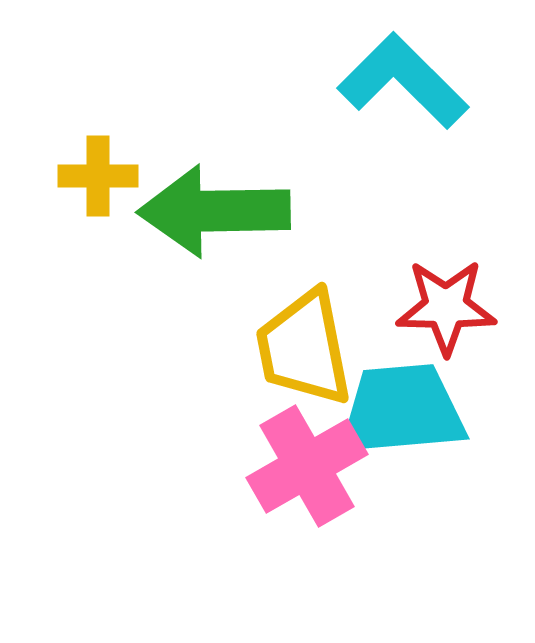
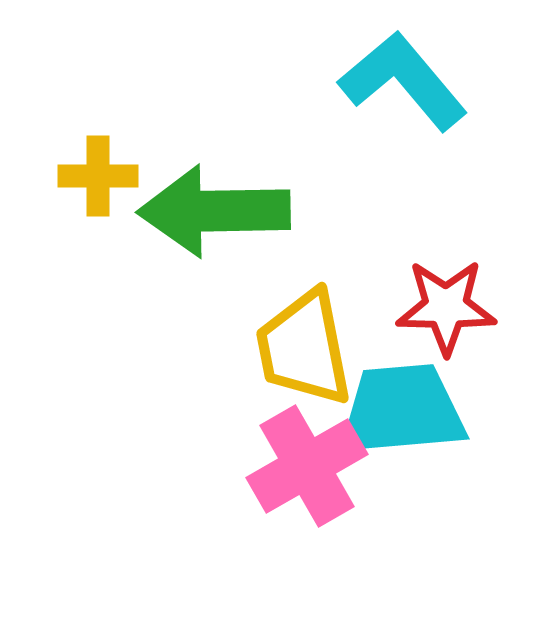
cyan L-shape: rotated 5 degrees clockwise
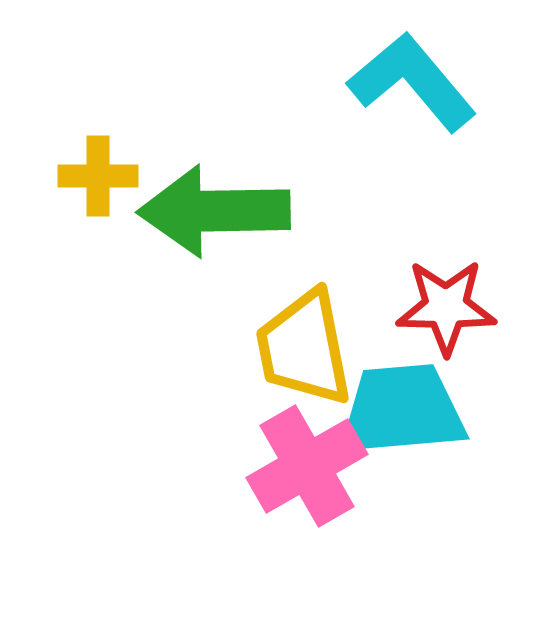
cyan L-shape: moved 9 px right, 1 px down
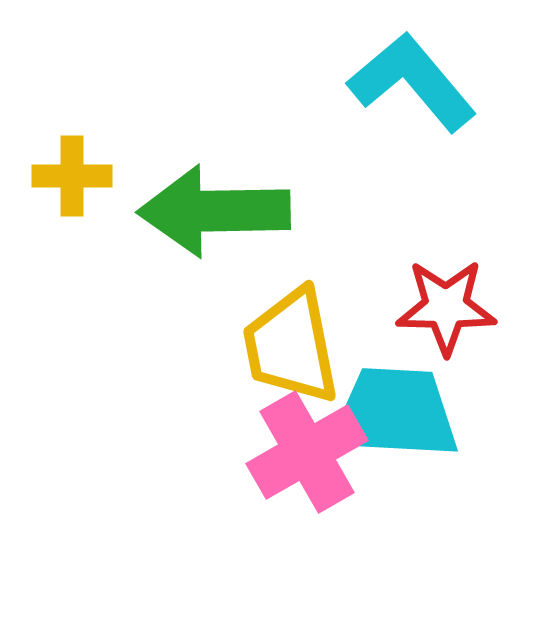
yellow cross: moved 26 px left
yellow trapezoid: moved 13 px left, 2 px up
cyan trapezoid: moved 7 px left, 3 px down; rotated 8 degrees clockwise
pink cross: moved 14 px up
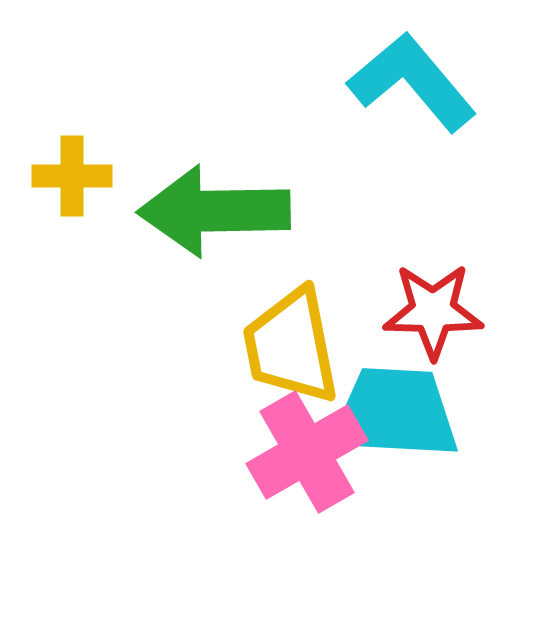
red star: moved 13 px left, 4 px down
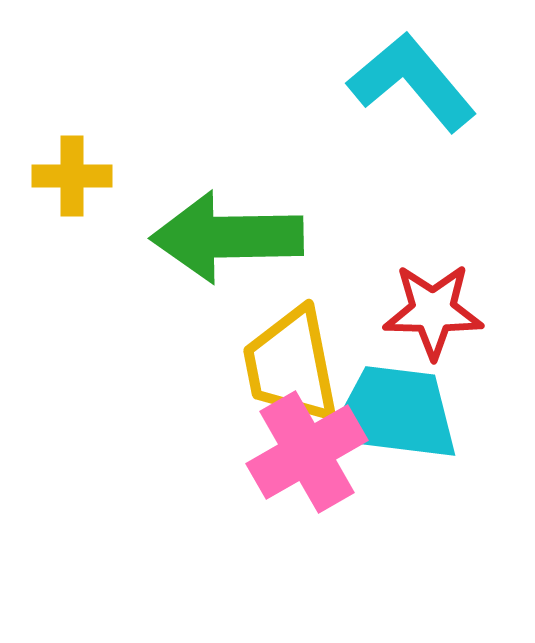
green arrow: moved 13 px right, 26 px down
yellow trapezoid: moved 19 px down
cyan trapezoid: rotated 4 degrees clockwise
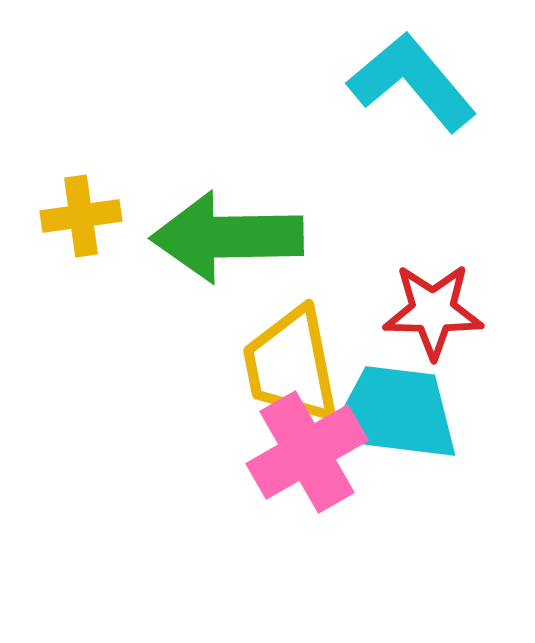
yellow cross: moved 9 px right, 40 px down; rotated 8 degrees counterclockwise
